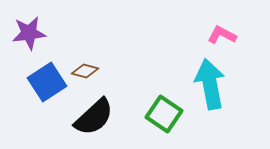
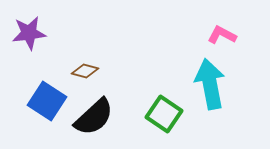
blue square: moved 19 px down; rotated 24 degrees counterclockwise
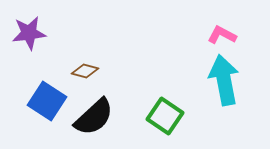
cyan arrow: moved 14 px right, 4 px up
green square: moved 1 px right, 2 px down
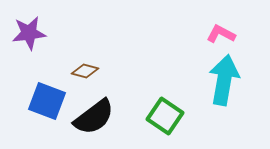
pink L-shape: moved 1 px left, 1 px up
cyan arrow: rotated 21 degrees clockwise
blue square: rotated 12 degrees counterclockwise
black semicircle: rotated 6 degrees clockwise
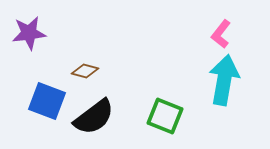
pink L-shape: rotated 80 degrees counterclockwise
green square: rotated 12 degrees counterclockwise
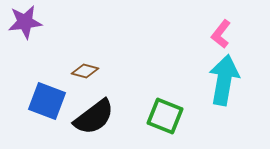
purple star: moved 4 px left, 11 px up
